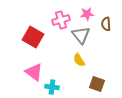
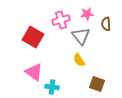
gray triangle: moved 1 px down
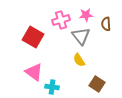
pink star: moved 1 px left, 1 px down
brown square: rotated 14 degrees clockwise
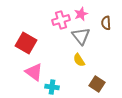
pink star: moved 5 px left, 1 px up; rotated 16 degrees counterclockwise
brown semicircle: moved 1 px up
red square: moved 7 px left, 6 px down
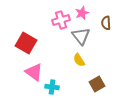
pink star: moved 1 px right, 1 px up
brown square: rotated 28 degrees clockwise
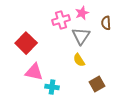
gray triangle: rotated 12 degrees clockwise
red square: rotated 15 degrees clockwise
pink triangle: rotated 24 degrees counterclockwise
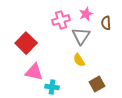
pink star: moved 4 px right, 1 px down
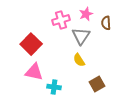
red square: moved 5 px right, 1 px down
cyan cross: moved 2 px right
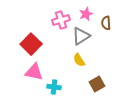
gray triangle: rotated 24 degrees clockwise
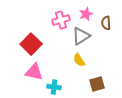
brown square: rotated 14 degrees clockwise
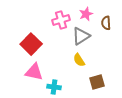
brown square: moved 2 px up
